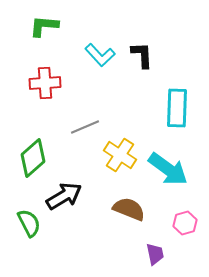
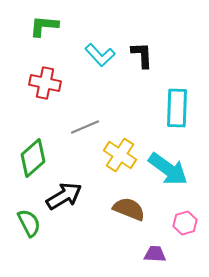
red cross: rotated 16 degrees clockwise
purple trapezoid: rotated 75 degrees counterclockwise
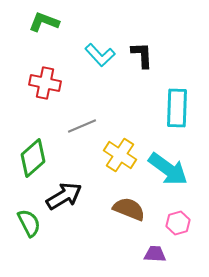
green L-shape: moved 4 px up; rotated 16 degrees clockwise
gray line: moved 3 px left, 1 px up
pink hexagon: moved 7 px left
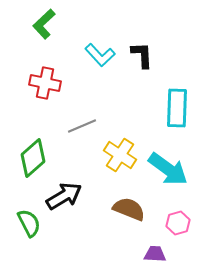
green L-shape: moved 2 px down; rotated 64 degrees counterclockwise
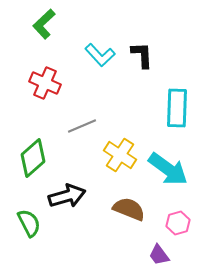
red cross: rotated 12 degrees clockwise
black arrow: moved 3 px right; rotated 15 degrees clockwise
purple trapezoid: moved 4 px right, 1 px down; rotated 130 degrees counterclockwise
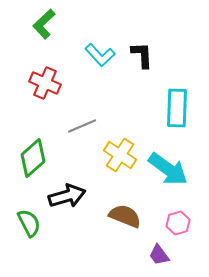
brown semicircle: moved 4 px left, 7 px down
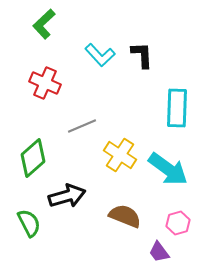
purple trapezoid: moved 3 px up
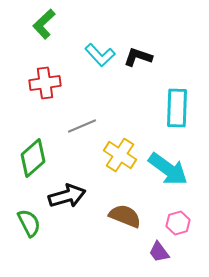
black L-shape: moved 4 px left, 2 px down; rotated 68 degrees counterclockwise
red cross: rotated 32 degrees counterclockwise
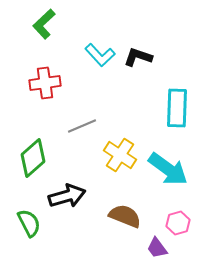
purple trapezoid: moved 2 px left, 4 px up
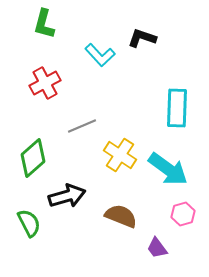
green L-shape: rotated 32 degrees counterclockwise
black L-shape: moved 4 px right, 19 px up
red cross: rotated 20 degrees counterclockwise
brown semicircle: moved 4 px left
pink hexagon: moved 5 px right, 9 px up
